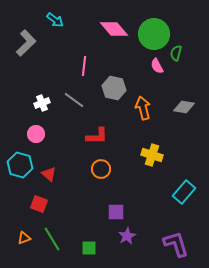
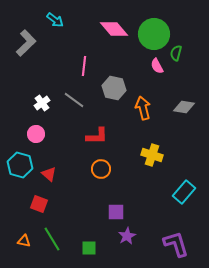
white cross: rotated 14 degrees counterclockwise
orange triangle: moved 3 px down; rotated 32 degrees clockwise
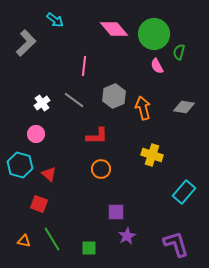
green semicircle: moved 3 px right, 1 px up
gray hexagon: moved 8 px down; rotated 25 degrees clockwise
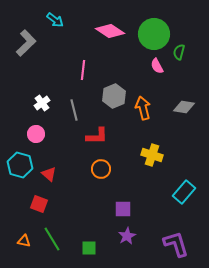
pink diamond: moved 4 px left, 2 px down; rotated 16 degrees counterclockwise
pink line: moved 1 px left, 4 px down
gray line: moved 10 px down; rotated 40 degrees clockwise
purple square: moved 7 px right, 3 px up
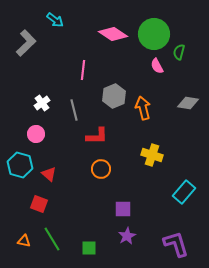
pink diamond: moved 3 px right, 3 px down
gray diamond: moved 4 px right, 4 px up
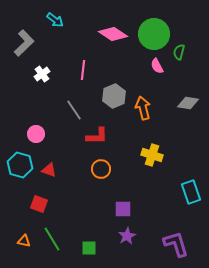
gray L-shape: moved 2 px left
white cross: moved 29 px up
gray line: rotated 20 degrees counterclockwise
red triangle: moved 4 px up; rotated 21 degrees counterclockwise
cyan rectangle: moved 7 px right; rotated 60 degrees counterclockwise
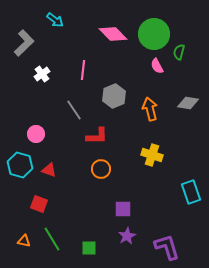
pink diamond: rotated 12 degrees clockwise
orange arrow: moved 7 px right, 1 px down
purple L-shape: moved 9 px left, 3 px down
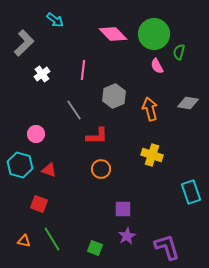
green square: moved 6 px right; rotated 21 degrees clockwise
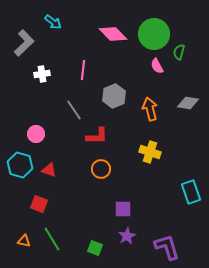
cyan arrow: moved 2 px left, 2 px down
white cross: rotated 28 degrees clockwise
yellow cross: moved 2 px left, 3 px up
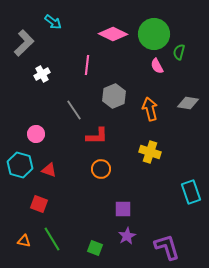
pink diamond: rotated 20 degrees counterclockwise
pink line: moved 4 px right, 5 px up
white cross: rotated 21 degrees counterclockwise
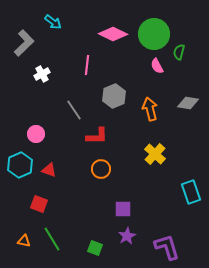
yellow cross: moved 5 px right, 2 px down; rotated 25 degrees clockwise
cyan hexagon: rotated 20 degrees clockwise
